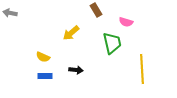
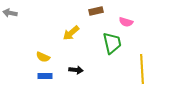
brown rectangle: moved 1 px down; rotated 72 degrees counterclockwise
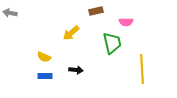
pink semicircle: rotated 16 degrees counterclockwise
yellow semicircle: moved 1 px right
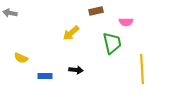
yellow semicircle: moved 23 px left, 1 px down
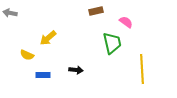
pink semicircle: rotated 144 degrees counterclockwise
yellow arrow: moved 23 px left, 5 px down
yellow semicircle: moved 6 px right, 3 px up
blue rectangle: moved 2 px left, 1 px up
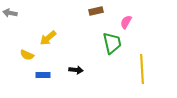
pink semicircle: rotated 96 degrees counterclockwise
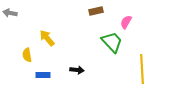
yellow arrow: moved 1 px left; rotated 90 degrees clockwise
green trapezoid: moved 1 px up; rotated 30 degrees counterclockwise
yellow semicircle: rotated 56 degrees clockwise
black arrow: moved 1 px right
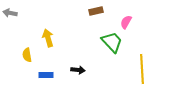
yellow arrow: moved 1 px right; rotated 24 degrees clockwise
black arrow: moved 1 px right
blue rectangle: moved 3 px right
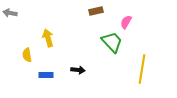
yellow line: rotated 12 degrees clockwise
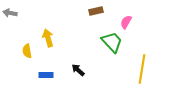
yellow semicircle: moved 4 px up
black arrow: rotated 144 degrees counterclockwise
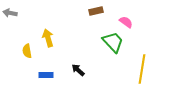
pink semicircle: rotated 96 degrees clockwise
green trapezoid: moved 1 px right
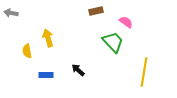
gray arrow: moved 1 px right
yellow line: moved 2 px right, 3 px down
